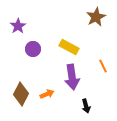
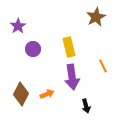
yellow rectangle: rotated 48 degrees clockwise
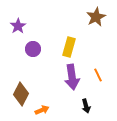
yellow rectangle: rotated 30 degrees clockwise
orange line: moved 5 px left, 9 px down
orange arrow: moved 5 px left, 16 px down
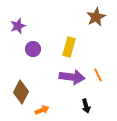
purple star: rotated 14 degrees clockwise
purple arrow: rotated 75 degrees counterclockwise
brown diamond: moved 2 px up
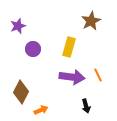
brown star: moved 5 px left, 4 px down
orange arrow: moved 1 px left
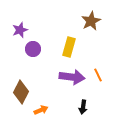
purple star: moved 2 px right, 4 px down
black arrow: moved 3 px left, 1 px down; rotated 24 degrees clockwise
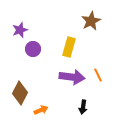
brown diamond: moved 1 px left, 1 px down
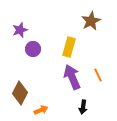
purple arrow: rotated 120 degrees counterclockwise
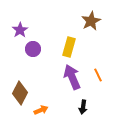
purple star: rotated 14 degrees counterclockwise
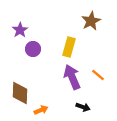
orange line: rotated 24 degrees counterclockwise
brown diamond: rotated 25 degrees counterclockwise
black arrow: rotated 80 degrees counterclockwise
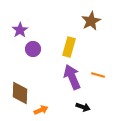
orange line: rotated 24 degrees counterclockwise
